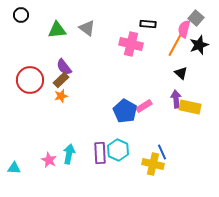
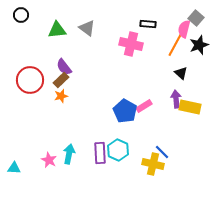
blue line: rotated 21 degrees counterclockwise
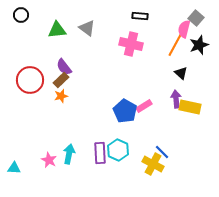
black rectangle: moved 8 px left, 8 px up
yellow cross: rotated 15 degrees clockwise
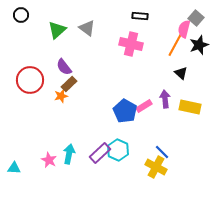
green triangle: rotated 36 degrees counterclockwise
brown rectangle: moved 8 px right, 4 px down
purple arrow: moved 11 px left
purple rectangle: rotated 50 degrees clockwise
yellow cross: moved 3 px right, 3 px down
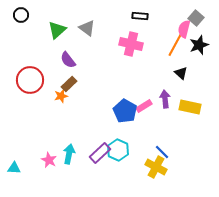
purple semicircle: moved 4 px right, 7 px up
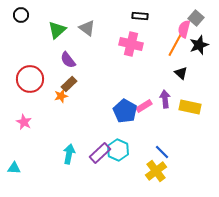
red circle: moved 1 px up
pink star: moved 25 px left, 38 px up
yellow cross: moved 4 px down; rotated 25 degrees clockwise
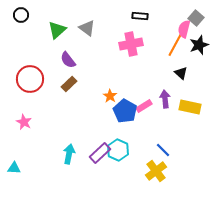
pink cross: rotated 25 degrees counterclockwise
orange star: moved 49 px right; rotated 24 degrees counterclockwise
blue line: moved 1 px right, 2 px up
